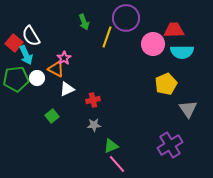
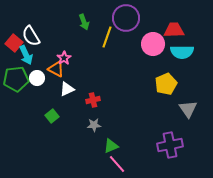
purple cross: rotated 20 degrees clockwise
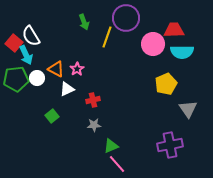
pink star: moved 13 px right, 11 px down
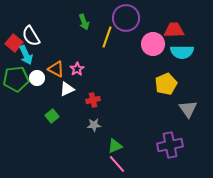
green triangle: moved 4 px right
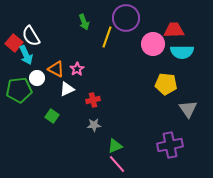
green pentagon: moved 3 px right, 11 px down
yellow pentagon: rotated 30 degrees clockwise
green square: rotated 16 degrees counterclockwise
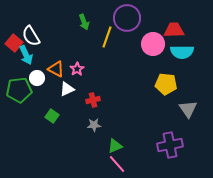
purple circle: moved 1 px right
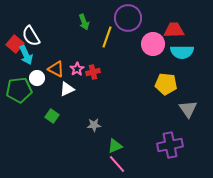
purple circle: moved 1 px right
red square: moved 1 px right, 1 px down
red cross: moved 28 px up
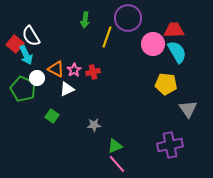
green arrow: moved 1 px right, 2 px up; rotated 28 degrees clockwise
cyan semicircle: moved 5 px left; rotated 120 degrees counterclockwise
pink star: moved 3 px left, 1 px down
green pentagon: moved 4 px right, 1 px up; rotated 30 degrees clockwise
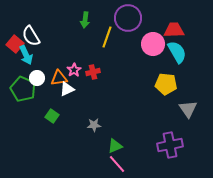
orange triangle: moved 3 px right, 9 px down; rotated 36 degrees counterclockwise
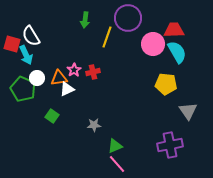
red square: moved 3 px left; rotated 24 degrees counterclockwise
gray triangle: moved 2 px down
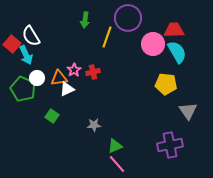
red square: rotated 24 degrees clockwise
